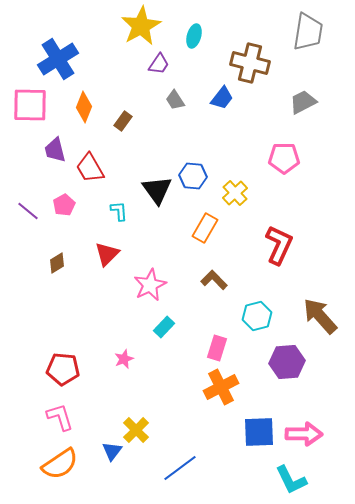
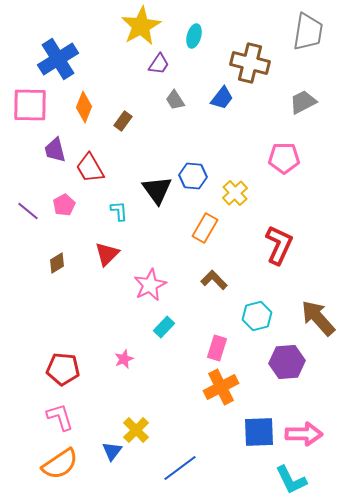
brown arrow at (320, 316): moved 2 px left, 2 px down
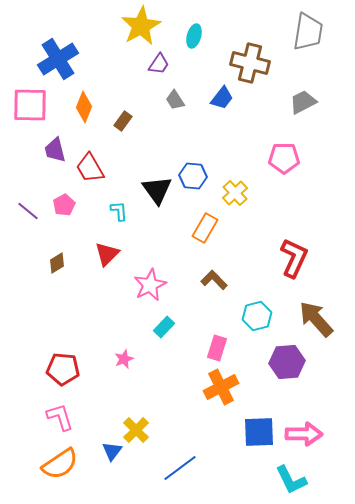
red L-shape at (279, 245): moved 15 px right, 13 px down
brown arrow at (318, 318): moved 2 px left, 1 px down
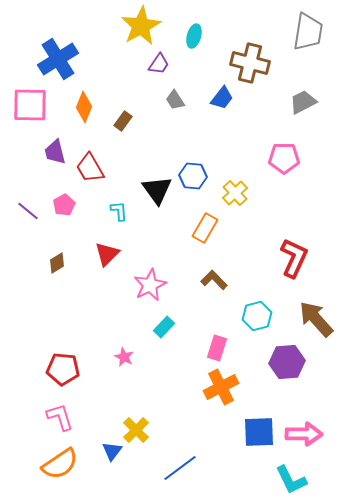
purple trapezoid at (55, 150): moved 2 px down
pink star at (124, 359): moved 2 px up; rotated 24 degrees counterclockwise
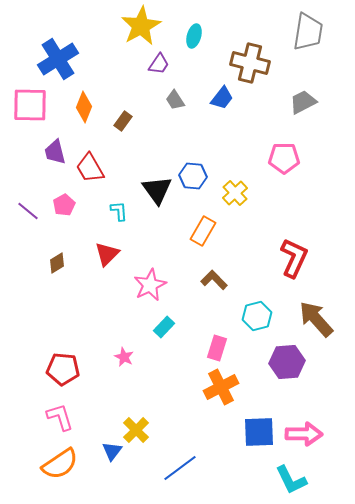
orange rectangle at (205, 228): moved 2 px left, 3 px down
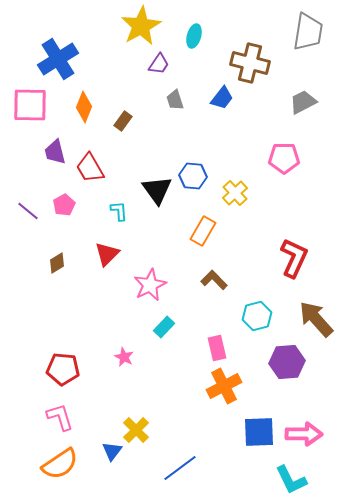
gray trapezoid at (175, 100): rotated 15 degrees clockwise
pink rectangle at (217, 348): rotated 30 degrees counterclockwise
orange cross at (221, 387): moved 3 px right, 1 px up
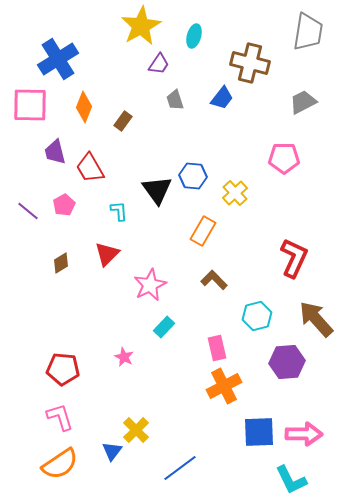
brown diamond at (57, 263): moved 4 px right
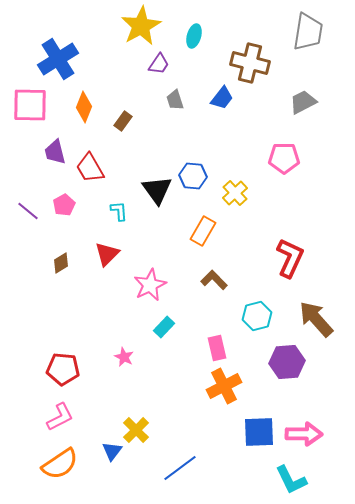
red L-shape at (294, 258): moved 4 px left
pink L-shape at (60, 417): rotated 80 degrees clockwise
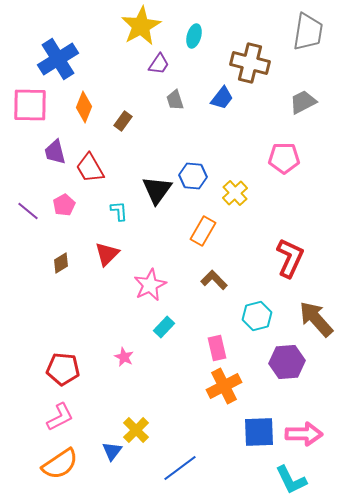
black triangle at (157, 190): rotated 12 degrees clockwise
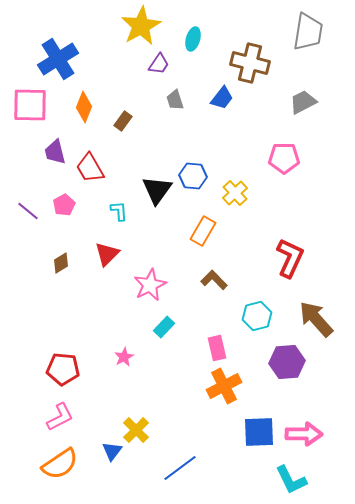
cyan ellipse at (194, 36): moved 1 px left, 3 px down
pink star at (124, 357): rotated 18 degrees clockwise
